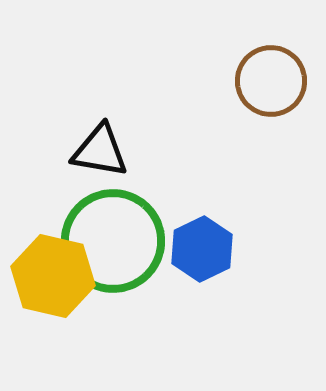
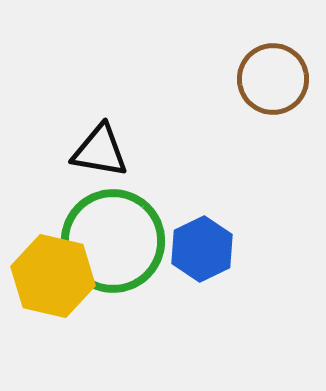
brown circle: moved 2 px right, 2 px up
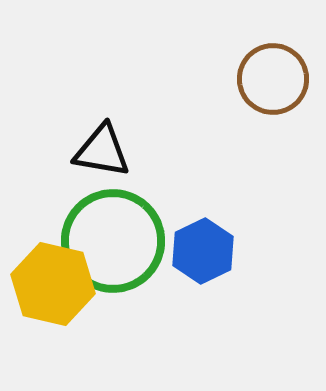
black triangle: moved 2 px right
blue hexagon: moved 1 px right, 2 px down
yellow hexagon: moved 8 px down
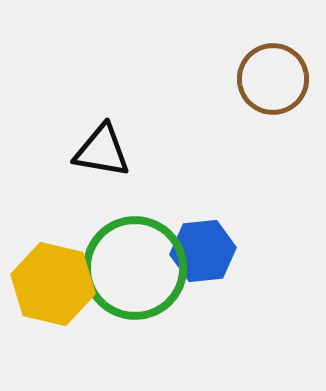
green circle: moved 22 px right, 27 px down
blue hexagon: rotated 20 degrees clockwise
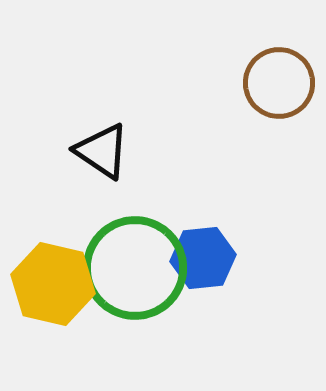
brown circle: moved 6 px right, 4 px down
black triangle: rotated 24 degrees clockwise
blue hexagon: moved 7 px down
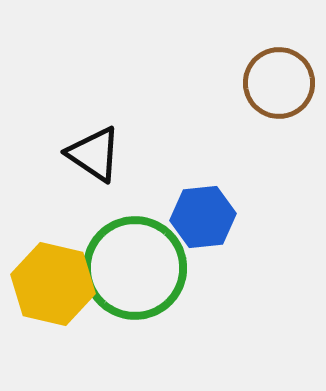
black triangle: moved 8 px left, 3 px down
blue hexagon: moved 41 px up
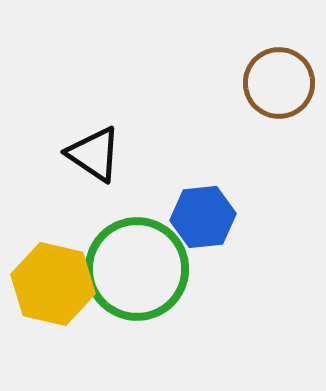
green circle: moved 2 px right, 1 px down
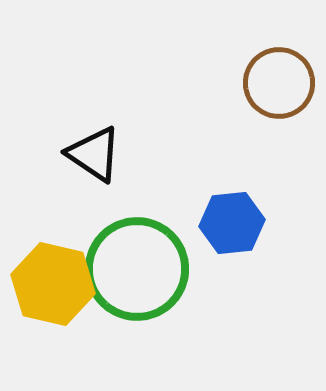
blue hexagon: moved 29 px right, 6 px down
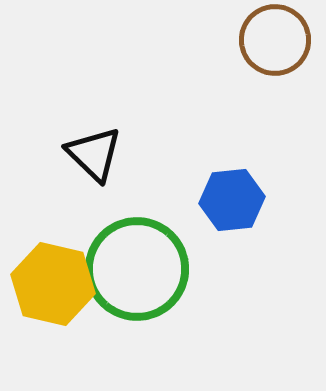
brown circle: moved 4 px left, 43 px up
black triangle: rotated 10 degrees clockwise
blue hexagon: moved 23 px up
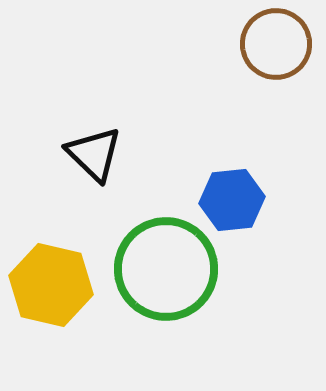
brown circle: moved 1 px right, 4 px down
green circle: moved 29 px right
yellow hexagon: moved 2 px left, 1 px down
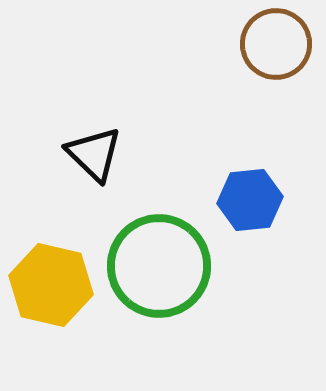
blue hexagon: moved 18 px right
green circle: moved 7 px left, 3 px up
